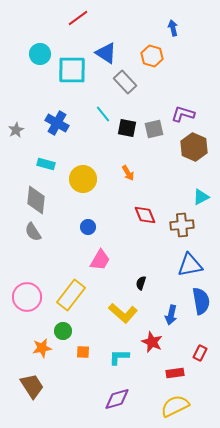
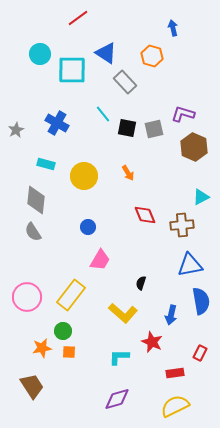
yellow circle at (83, 179): moved 1 px right, 3 px up
orange square at (83, 352): moved 14 px left
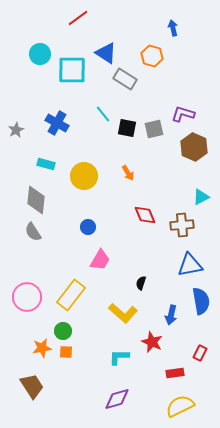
gray rectangle at (125, 82): moved 3 px up; rotated 15 degrees counterclockwise
orange square at (69, 352): moved 3 px left
yellow semicircle at (175, 406): moved 5 px right
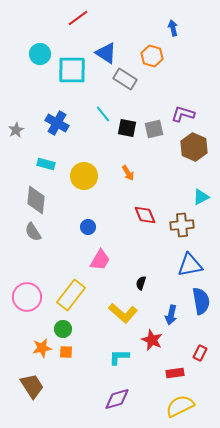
green circle at (63, 331): moved 2 px up
red star at (152, 342): moved 2 px up
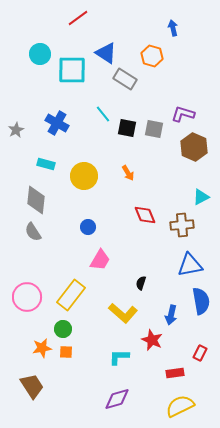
gray square at (154, 129): rotated 24 degrees clockwise
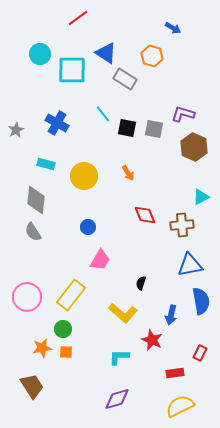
blue arrow at (173, 28): rotated 133 degrees clockwise
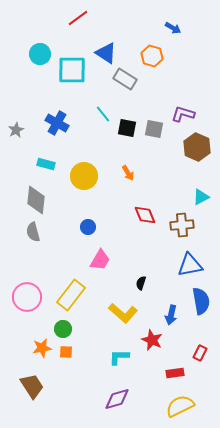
brown hexagon at (194, 147): moved 3 px right
gray semicircle at (33, 232): rotated 18 degrees clockwise
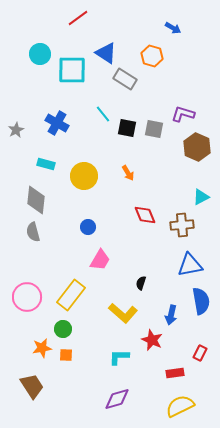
orange square at (66, 352): moved 3 px down
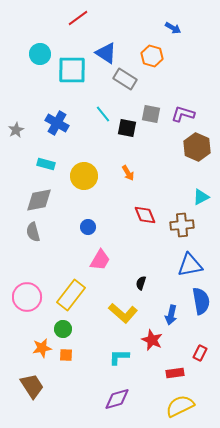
gray square at (154, 129): moved 3 px left, 15 px up
gray diamond at (36, 200): moved 3 px right; rotated 72 degrees clockwise
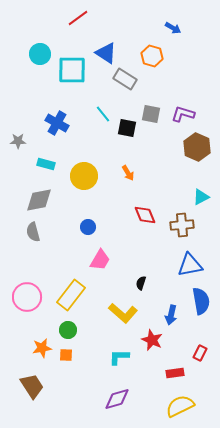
gray star at (16, 130): moved 2 px right, 11 px down; rotated 28 degrees clockwise
green circle at (63, 329): moved 5 px right, 1 px down
